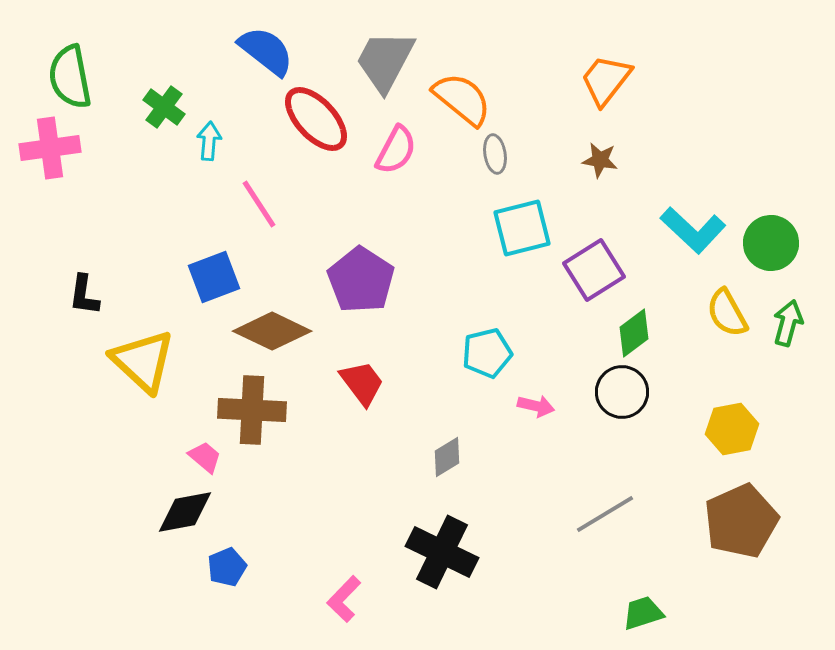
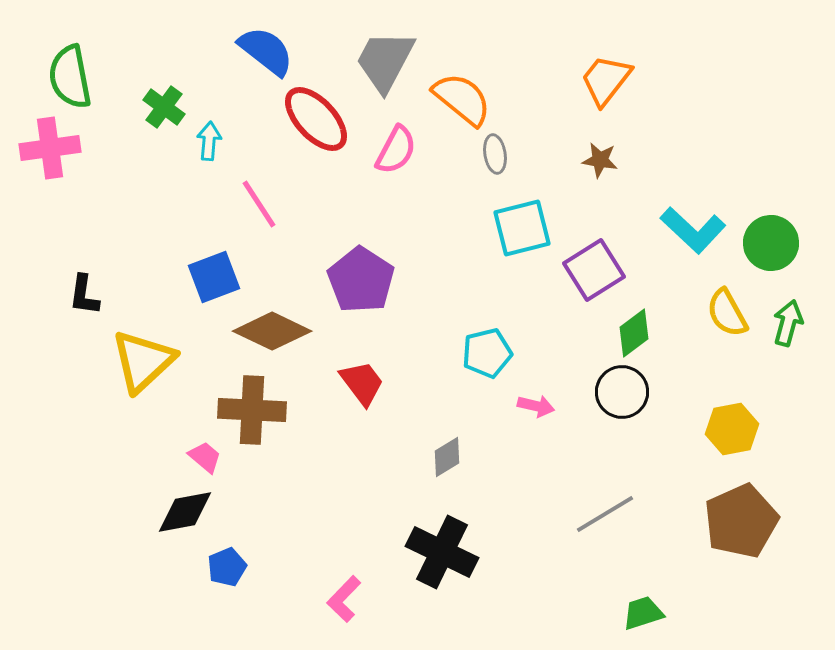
yellow triangle: rotated 34 degrees clockwise
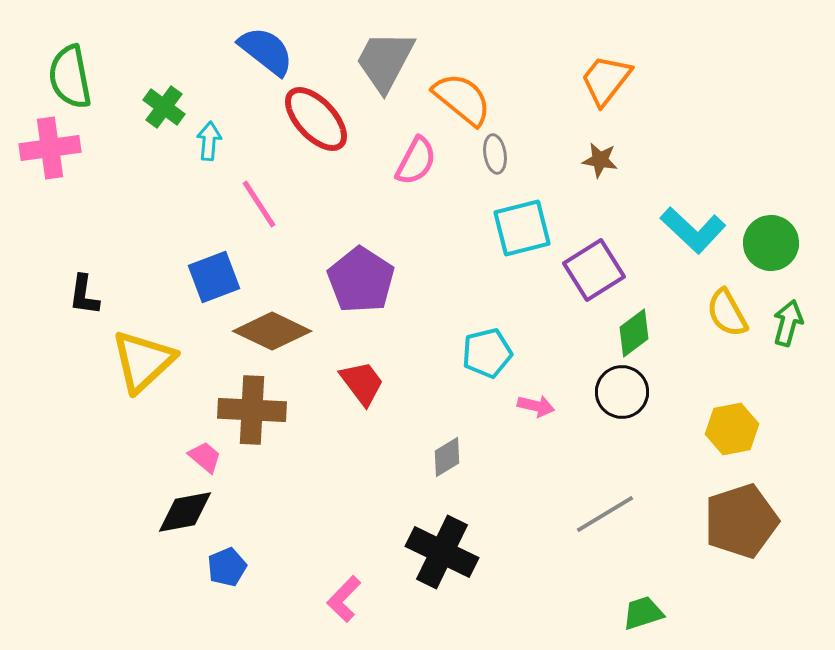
pink semicircle: moved 20 px right, 11 px down
brown pentagon: rotated 6 degrees clockwise
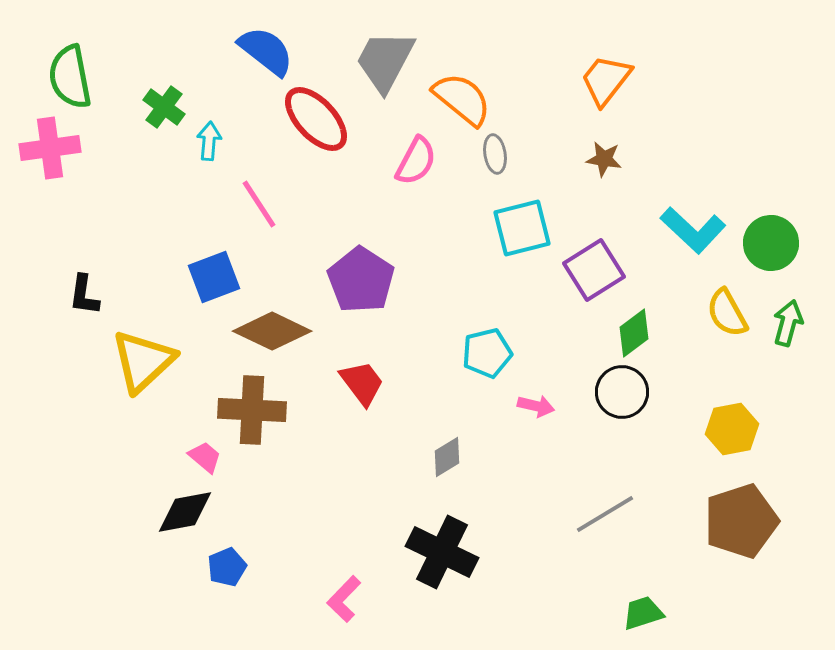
brown star: moved 4 px right, 1 px up
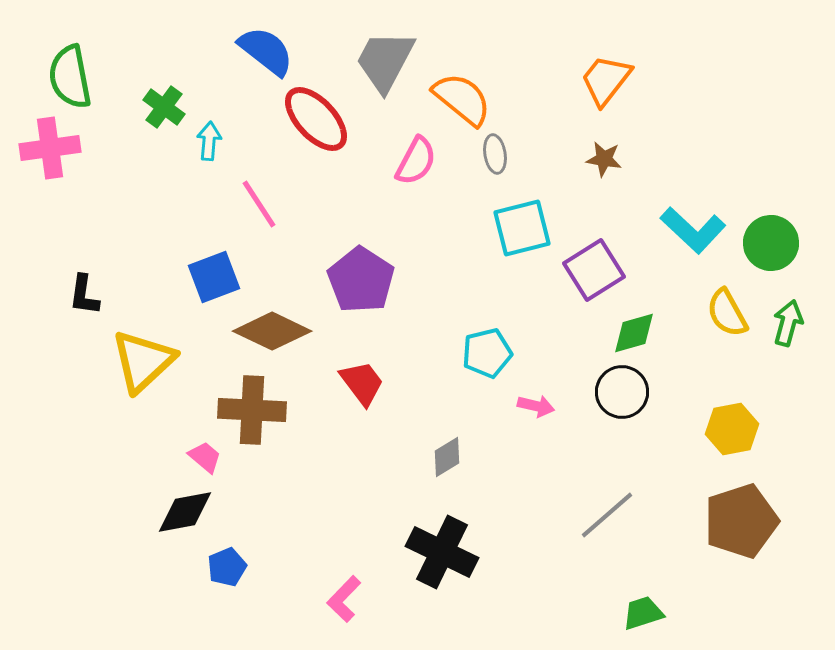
green diamond: rotated 21 degrees clockwise
gray line: moved 2 px right, 1 px down; rotated 10 degrees counterclockwise
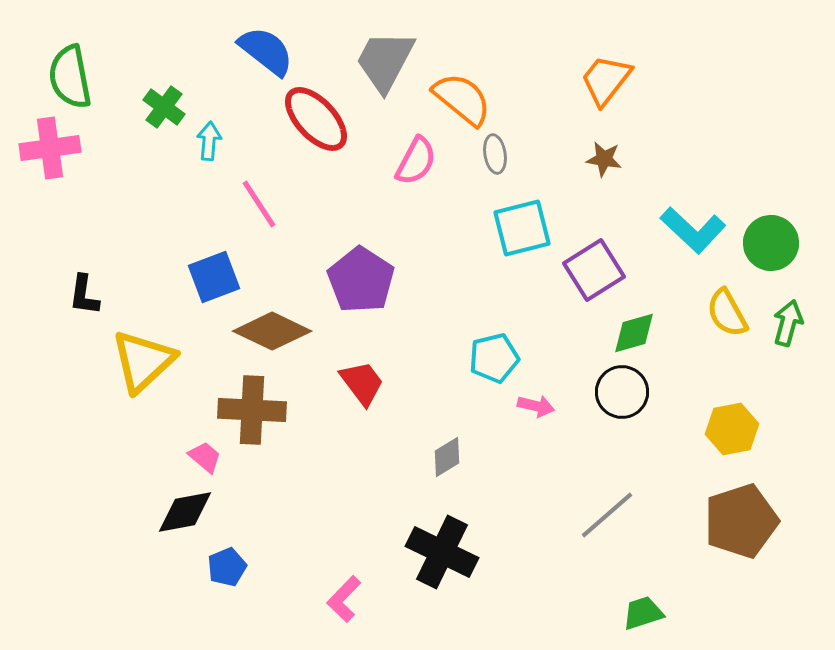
cyan pentagon: moved 7 px right, 5 px down
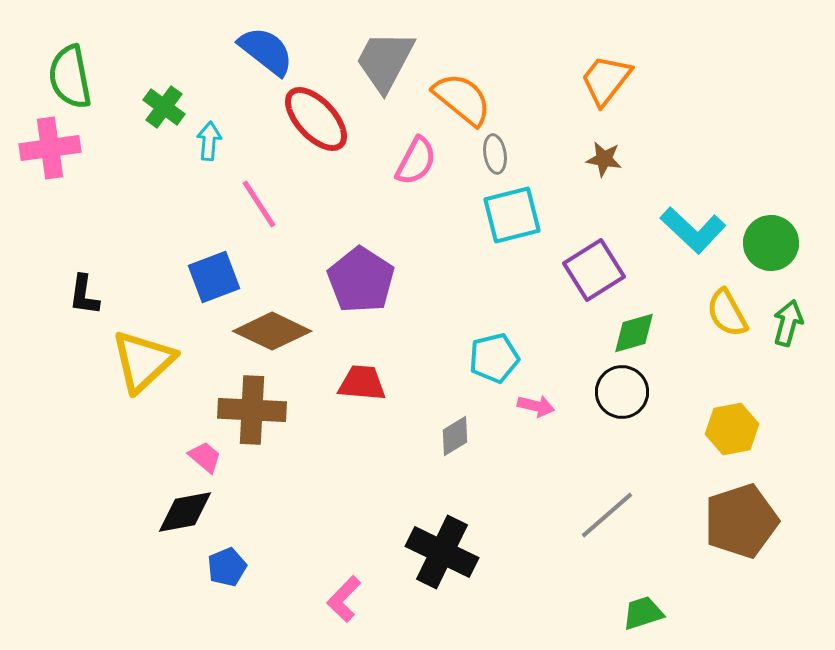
cyan square: moved 10 px left, 13 px up
red trapezoid: rotated 48 degrees counterclockwise
gray diamond: moved 8 px right, 21 px up
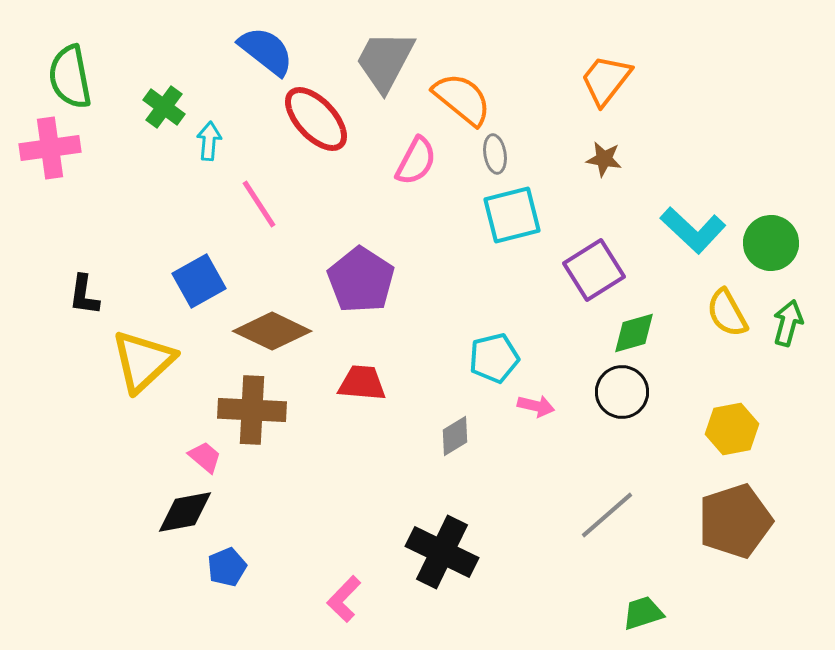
blue square: moved 15 px left, 4 px down; rotated 8 degrees counterclockwise
brown pentagon: moved 6 px left
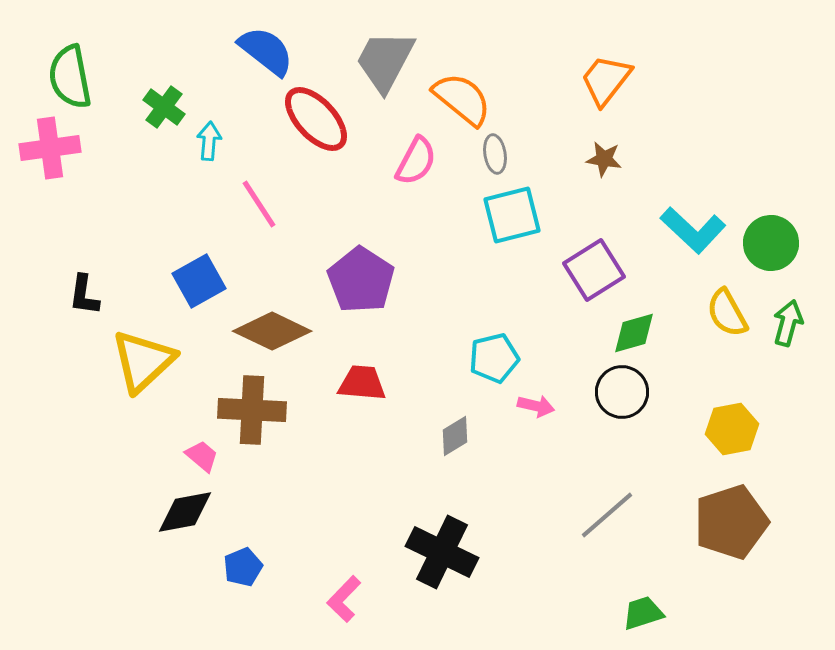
pink trapezoid: moved 3 px left, 1 px up
brown pentagon: moved 4 px left, 1 px down
blue pentagon: moved 16 px right
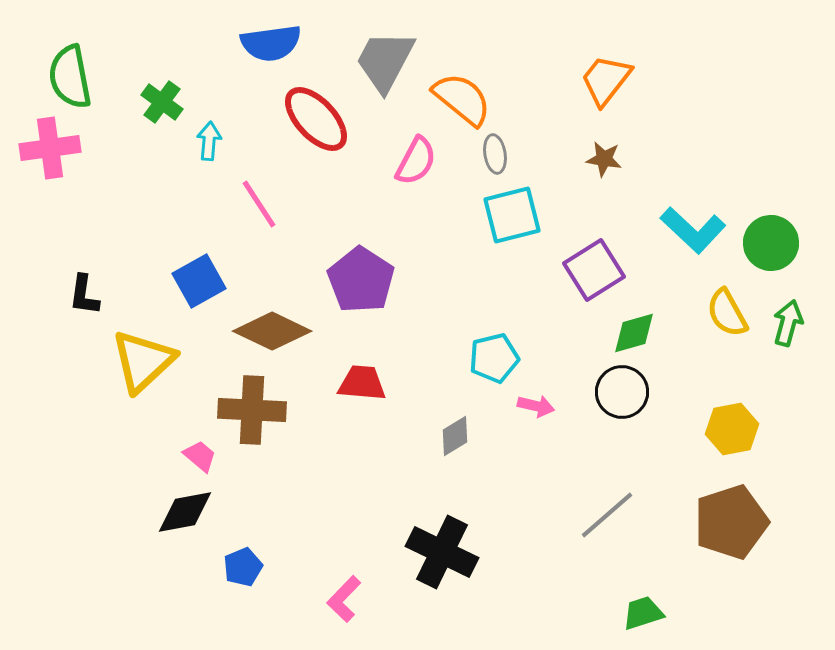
blue semicircle: moved 5 px right, 8 px up; rotated 134 degrees clockwise
green cross: moved 2 px left, 5 px up
pink trapezoid: moved 2 px left
